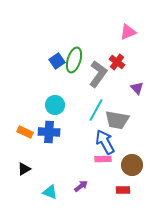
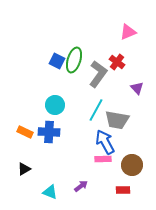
blue square: rotated 28 degrees counterclockwise
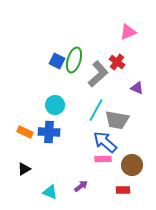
gray L-shape: rotated 12 degrees clockwise
purple triangle: rotated 24 degrees counterclockwise
blue arrow: rotated 20 degrees counterclockwise
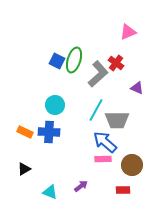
red cross: moved 1 px left, 1 px down
gray trapezoid: rotated 10 degrees counterclockwise
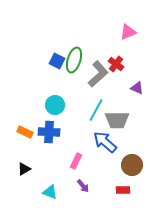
red cross: moved 1 px down
pink rectangle: moved 27 px left, 2 px down; rotated 63 degrees counterclockwise
purple arrow: moved 2 px right; rotated 88 degrees clockwise
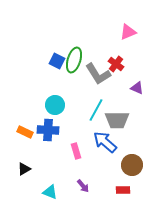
gray L-shape: rotated 100 degrees clockwise
blue cross: moved 1 px left, 2 px up
pink rectangle: moved 10 px up; rotated 42 degrees counterclockwise
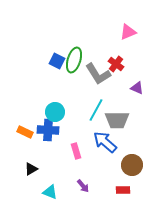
cyan circle: moved 7 px down
black triangle: moved 7 px right
